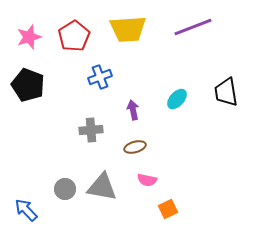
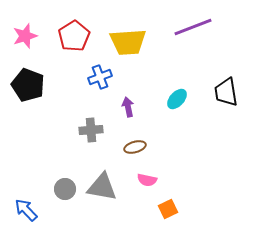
yellow trapezoid: moved 13 px down
pink star: moved 4 px left, 1 px up
purple arrow: moved 5 px left, 3 px up
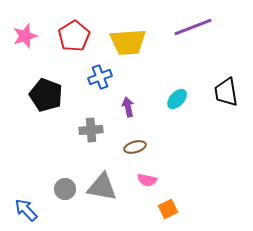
black pentagon: moved 18 px right, 10 px down
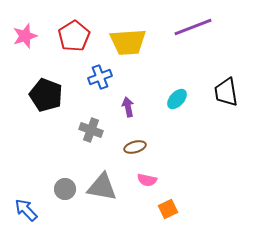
gray cross: rotated 25 degrees clockwise
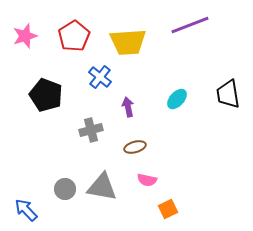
purple line: moved 3 px left, 2 px up
blue cross: rotated 30 degrees counterclockwise
black trapezoid: moved 2 px right, 2 px down
gray cross: rotated 35 degrees counterclockwise
